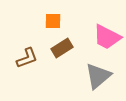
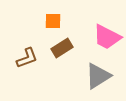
gray triangle: rotated 8 degrees clockwise
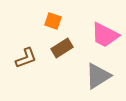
orange square: rotated 18 degrees clockwise
pink trapezoid: moved 2 px left, 2 px up
brown L-shape: moved 1 px left
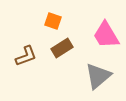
pink trapezoid: moved 1 px right; rotated 32 degrees clockwise
brown L-shape: moved 2 px up
gray triangle: rotated 8 degrees counterclockwise
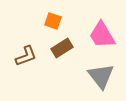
pink trapezoid: moved 4 px left
gray triangle: moved 3 px right; rotated 28 degrees counterclockwise
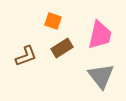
pink trapezoid: moved 2 px left; rotated 136 degrees counterclockwise
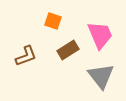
pink trapezoid: rotated 36 degrees counterclockwise
brown rectangle: moved 6 px right, 2 px down
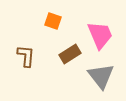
brown rectangle: moved 2 px right, 4 px down
brown L-shape: rotated 65 degrees counterclockwise
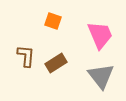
brown rectangle: moved 14 px left, 9 px down
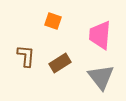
pink trapezoid: rotated 152 degrees counterclockwise
brown rectangle: moved 4 px right
gray triangle: moved 1 px down
